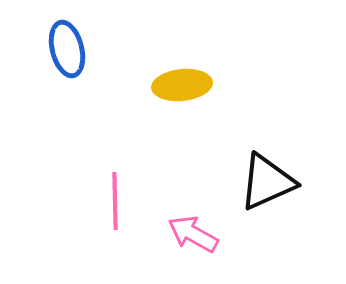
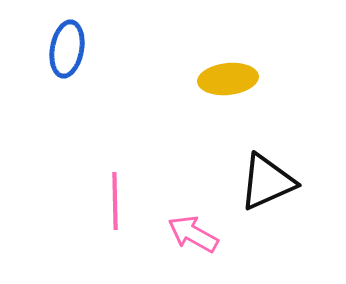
blue ellipse: rotated 24 degrees clockwise
yellow ellipse: moved 46 px right, 6 px up
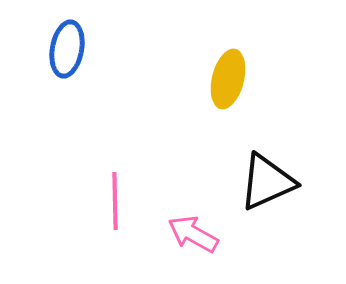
yellow ellipse: rotated 70 degrees counterclockwise
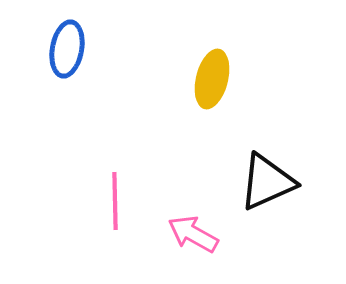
yellow ellipse: moved 16 px left
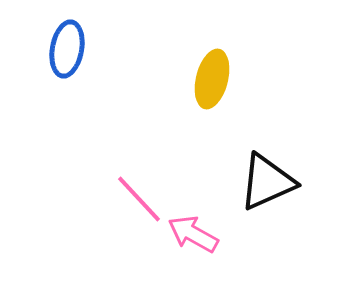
pink line: moved 24 px right, 2 px up; rotated 42 degrees counterclockwise
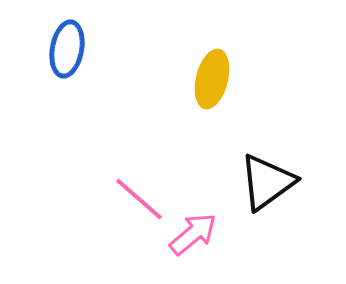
black triangle: rotated 12 degrees counterclockwise
pink line: rotated 6 degrees counterclockwise
pink arrow: rotated 111 degrees clockwise
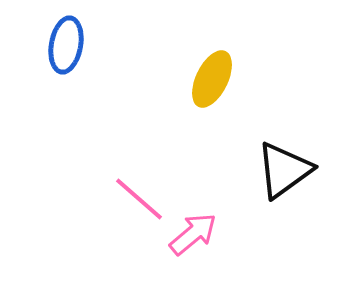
blue ellipse: moved 1 px left, 4 px up
yellow ellipse: rotated 12 degrees clockwise
black triangle: moved 17 px right, 12 px up
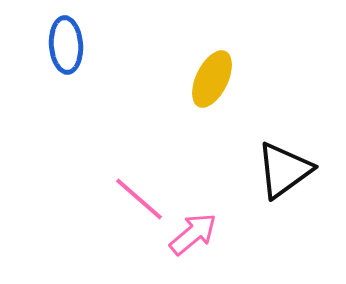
blue ellipse: rotated 14 degrees counterclockwise
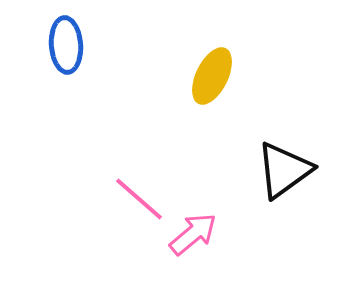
yellow ellipse: moved 3 px up
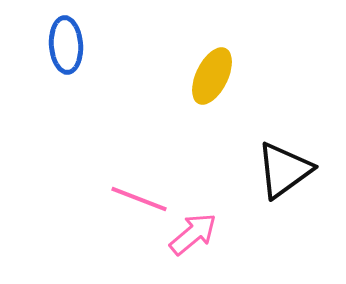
pink line: rotated 20 degrees counterclockwise
